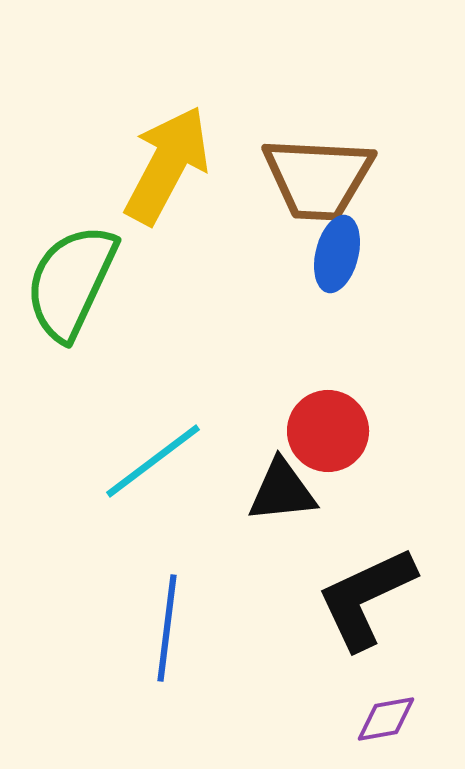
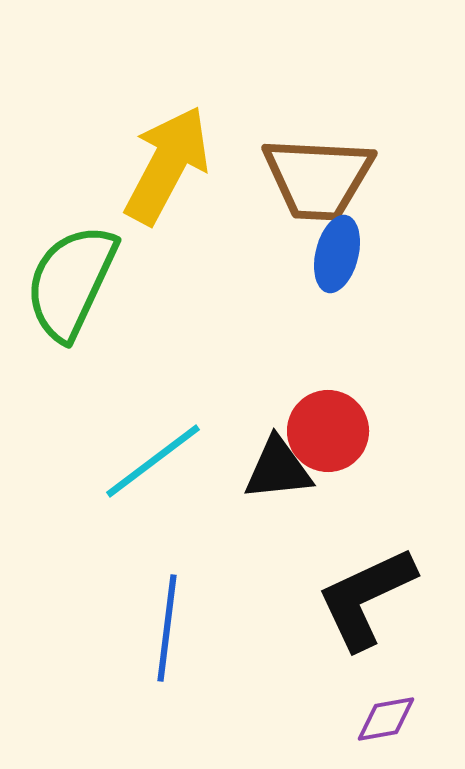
black triangle: moved 4 px left, 22 px up
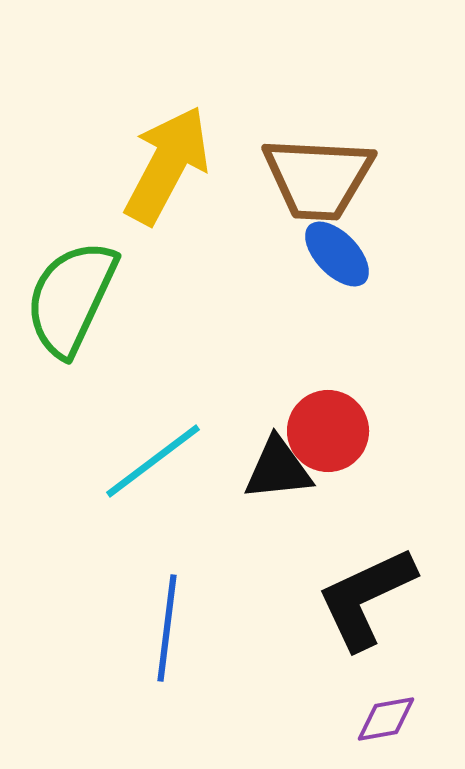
blue ellipse: rotated 58 degrees counterclockwise
green semicircle: moved 16 px down
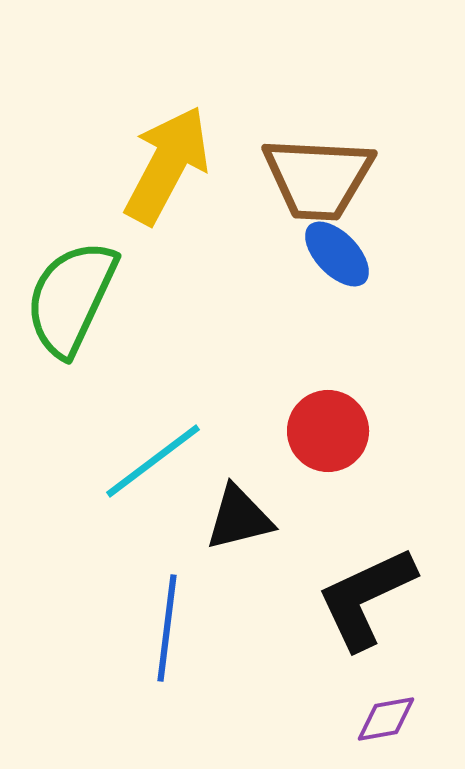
black triangle: moved 39 px left, 49 px down; rotated 8 degrees counterclockwise
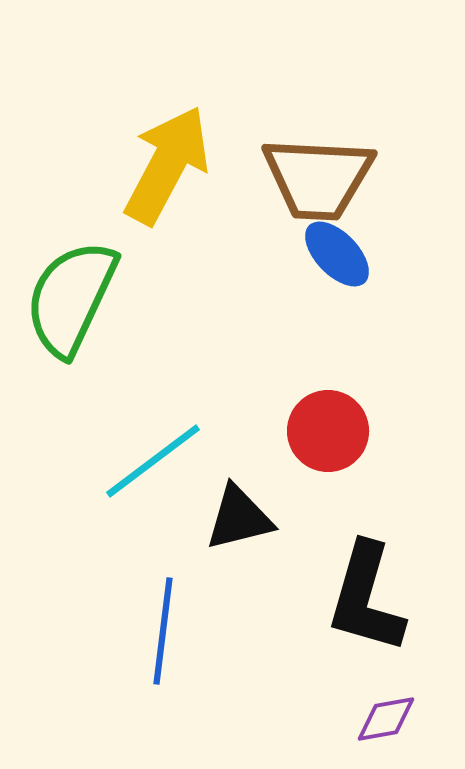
black L-shape: rotated 49 degrees counterclockwise
blue line: moved 4 px left, 3 px down
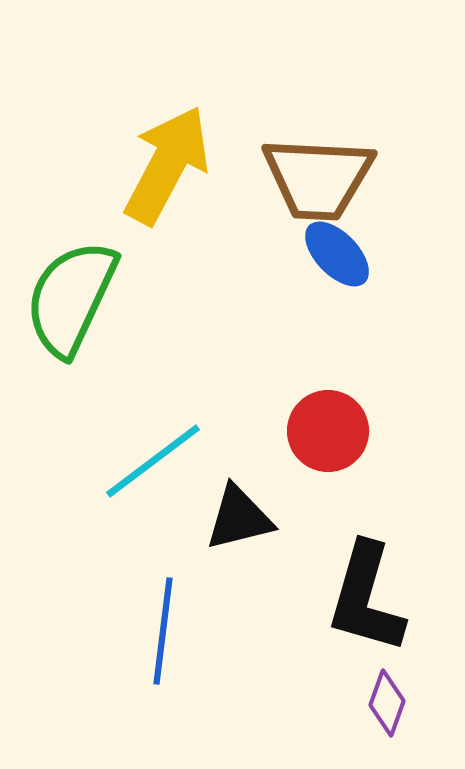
purple diamond: moved 1 px right, 16 px up; rotated 60 degrees counterclockwise
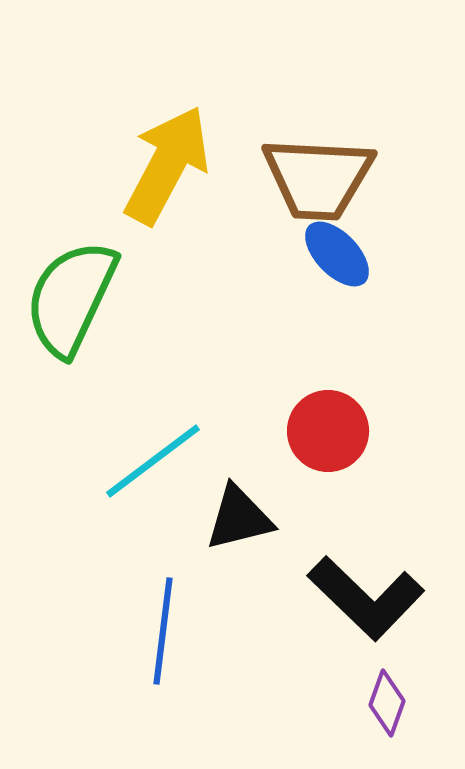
black L-shape: rotated 62 degrees counterclockwise
